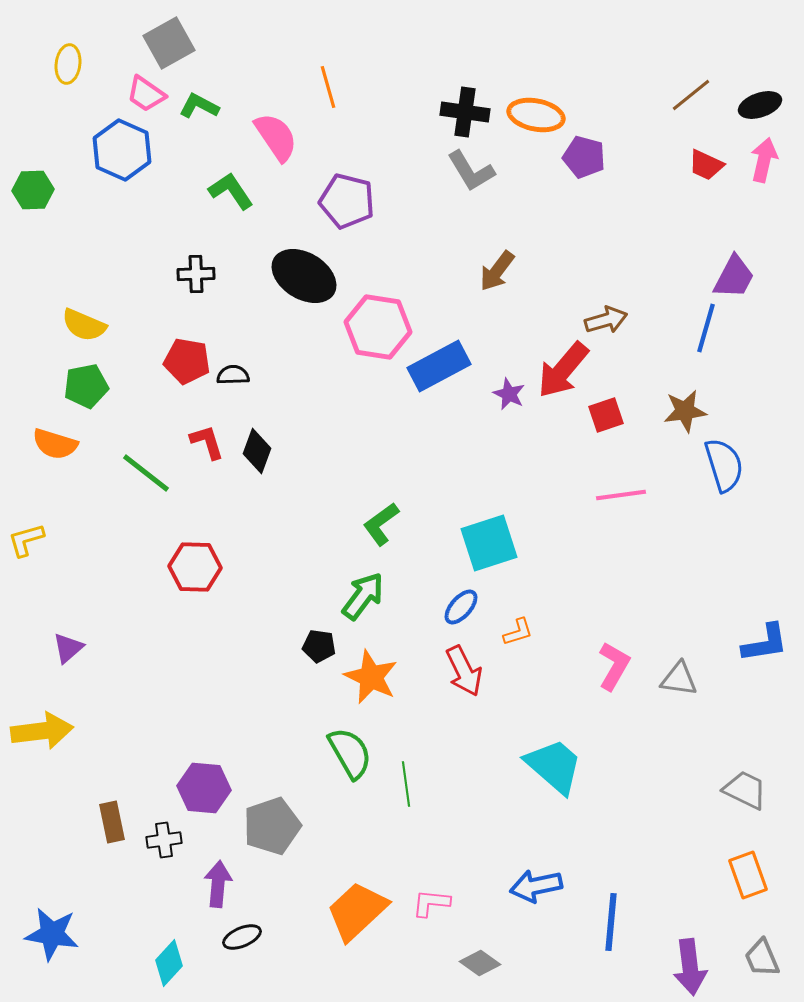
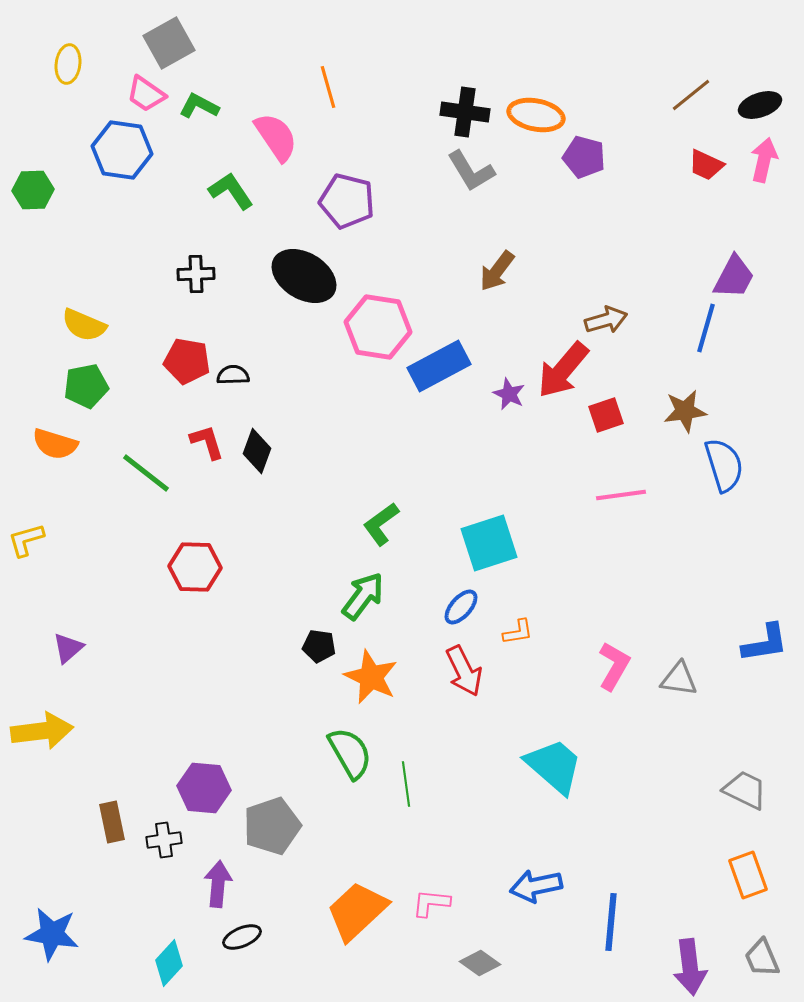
blue hexagon at (122, 150): rotated 16 degrees counterclockwise
orange L-shape at (518, 632): rotated 8 degrees clockwise
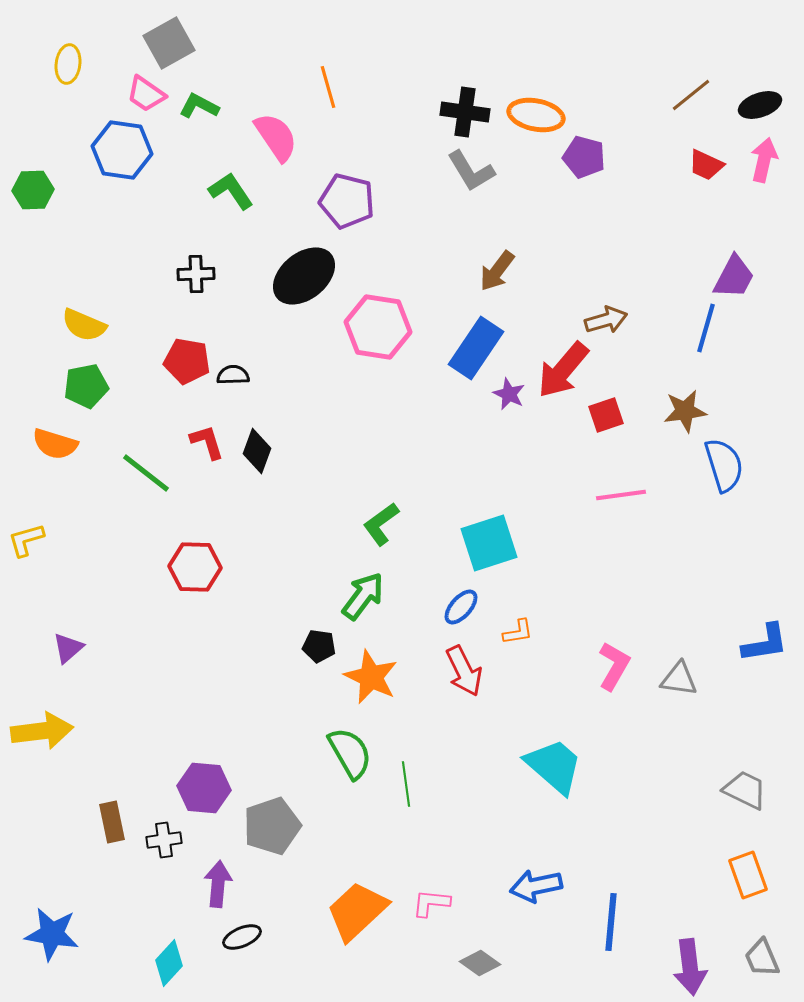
black ellipse at (304, 276): rotated 70 degrees counterclockwise
blue rectangle at (439, 366): moved 37 px right, 18 px up; rotated 28 degrees counterclockwise
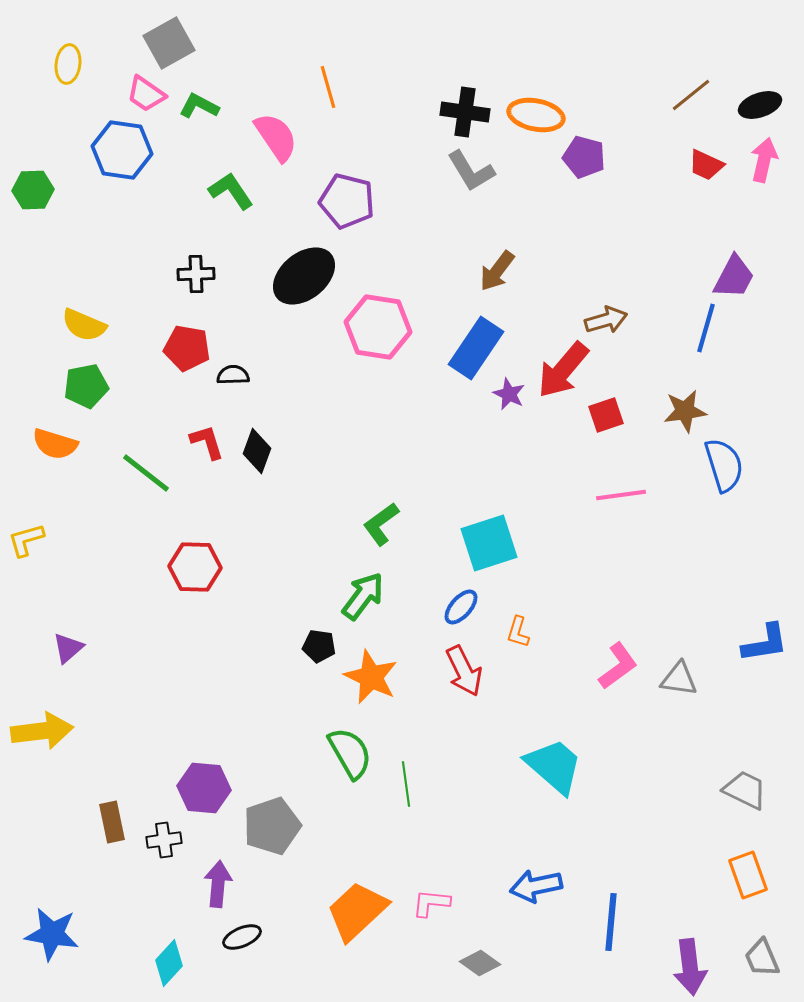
red pentagon at (187, 361): moved 13 px up
orange L-shape at (518, 632): rotated 116 degrees clockwise
pink L-shape at (614, 666): moved 4 px right; rotated 24 degrees clockwise
